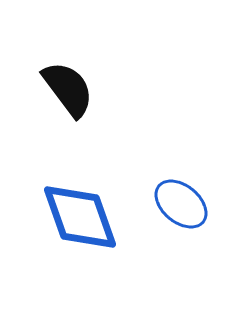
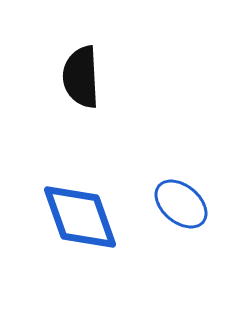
black semicircle: moved 13 px right, 12 px up; rotated 146 degrees counterclockwise
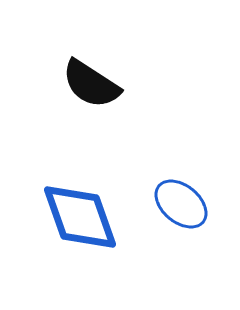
black semicircle: moved 10 px right, 7 px down; rotated 54 degrees counterclockwise
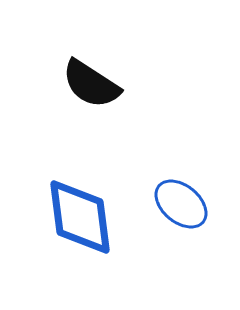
blue diamond: rotated 12 degrees clockwise
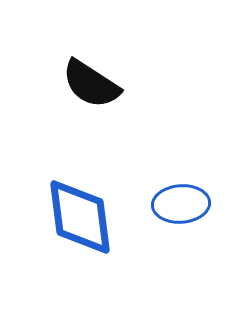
blue ellipse: rotated 44 degrees counterclockwise
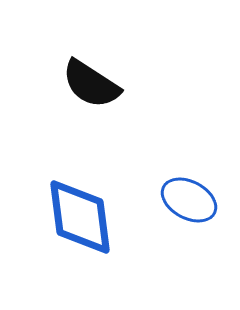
blue ellipse: moved 8 px right, 4 px up; rotated 32 degrees clockwise
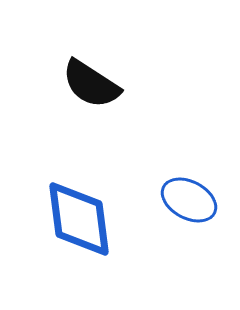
blue diamond: moved 1 px left, 2 px down
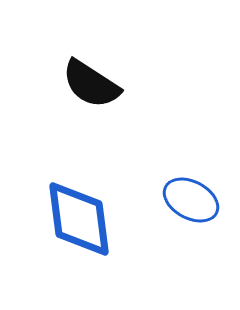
blue ellipse: moved 2 px right
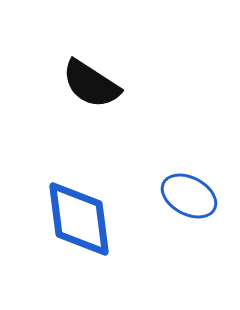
blue ellipse: moved 2 px left, 4 px up
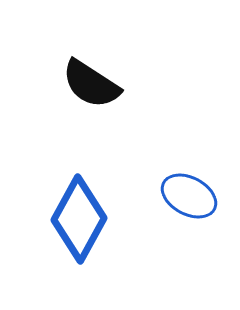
blue diamond: rotated 36 degrees clockwise
